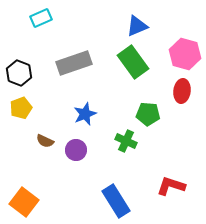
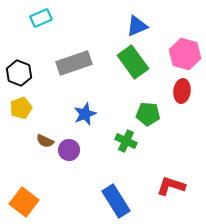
purple circle: moved 7 px left
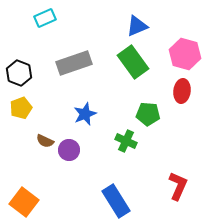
cyan rectangle: moved 4 px right
red L-shape: moved 7 px right; rotated 96 degrees clockwise
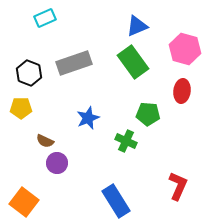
pink hexagon: moved 5 px up
black hexagon: moved 10 px right
yellow pentagon: rotated 20 degrees clockwise
blue star: moved 3 px right, 4 px down
purple circle: moved 12 px left, 13 px down
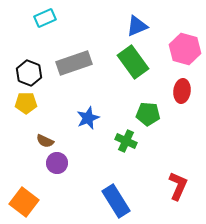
yellow pentagon: moved 5 px right, 5 px up
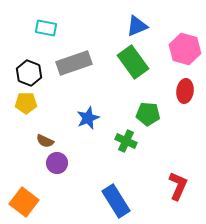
cyan rectangle: moved 1 px right, 10 px down; rotated 35 degrees clockwise
red ellipse: moved 3 px right
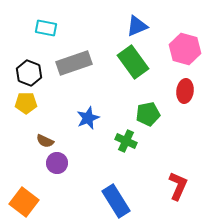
green pentagon: rotated 15 degrees counterclockwise
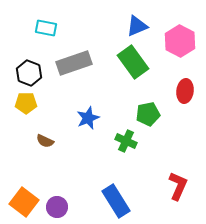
pink hexagon: moved 5 px left, 8 px up; rotated 12 degrees clockwise
purple circle: moved 44 px down
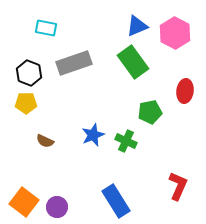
pink hexagon: moved 5 px left, 8 px up
green pentagon: moved 2 px right, 2 px up
blue star: moved 5 px right, 17 px down
